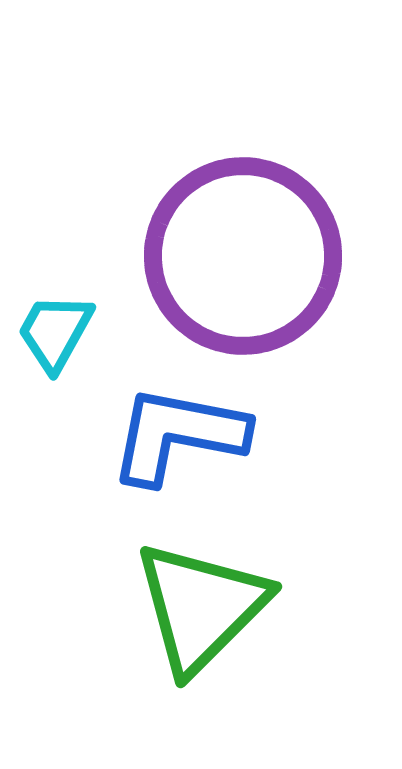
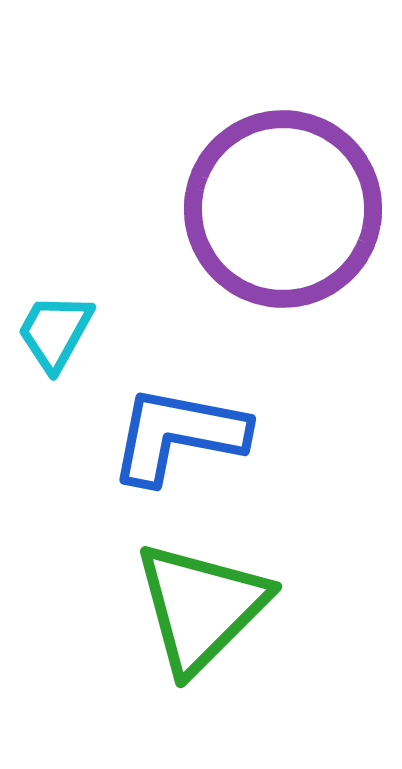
purple circle: moved 40 px right, 47 px up
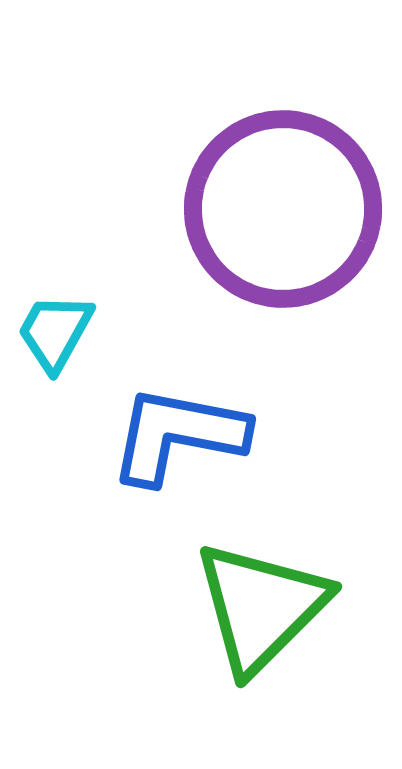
green triangle: moved 60 px right
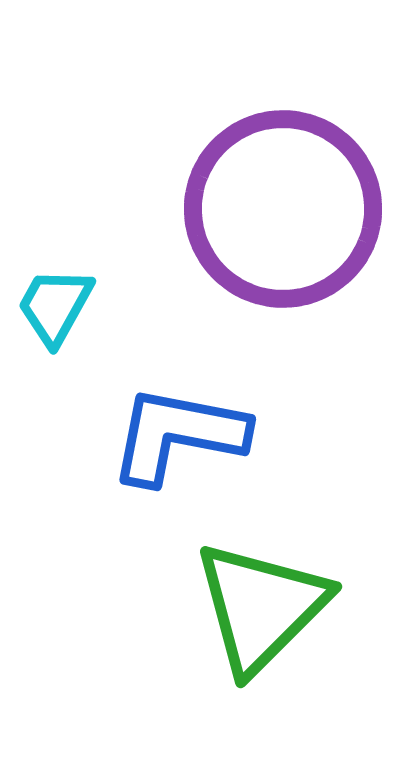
cyan trapezoid: moved 26 px up
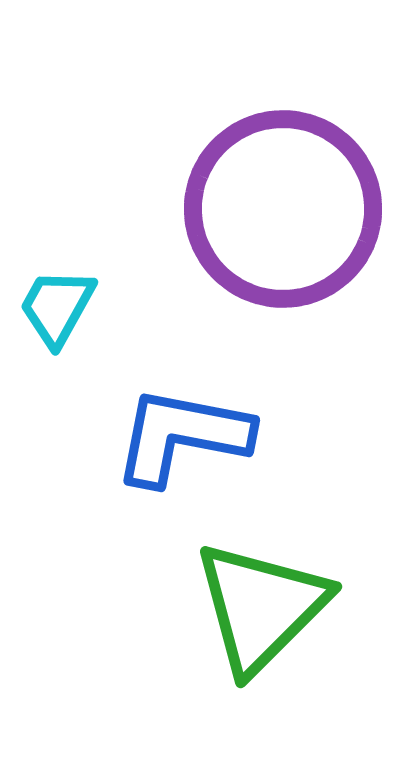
cyan trapezoid: moved 2 px right, 1 px down
blue L-shape: moved 4 px right, 1 px down
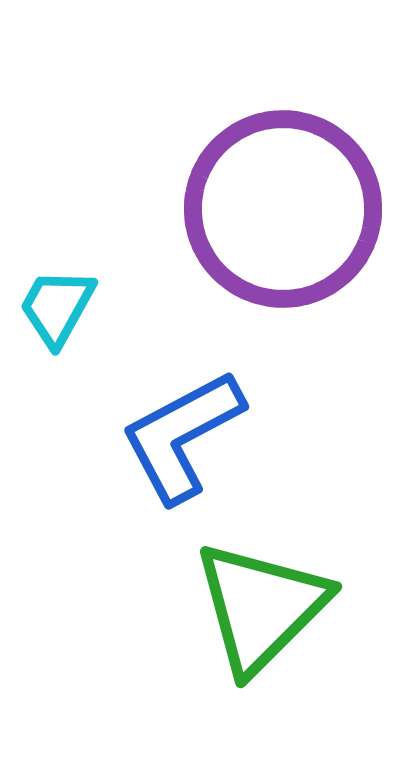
blue L-shape: rotated 39 degrees counterclockwise
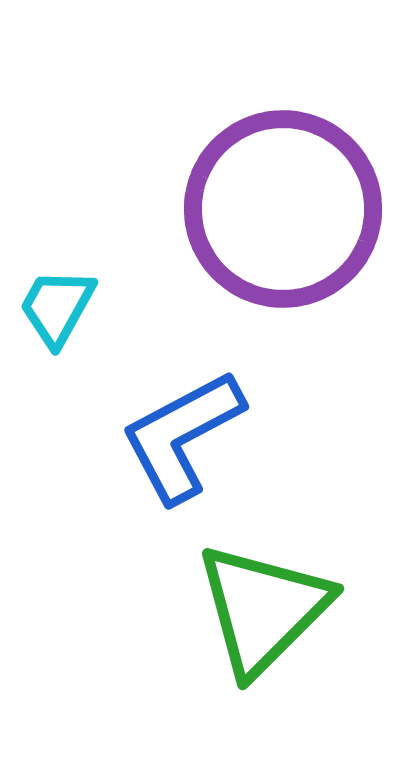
green triangle: moved 2 px right, 2 px down
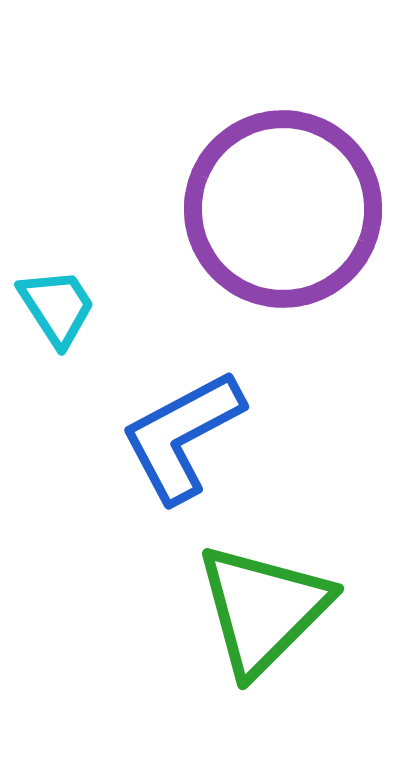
cyan trapezoid: rotated 118 degrees clockwise
